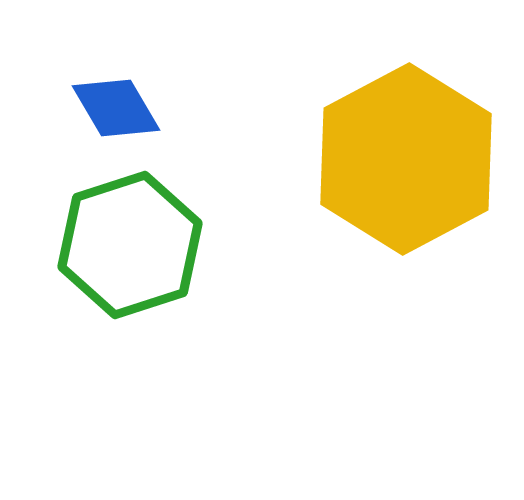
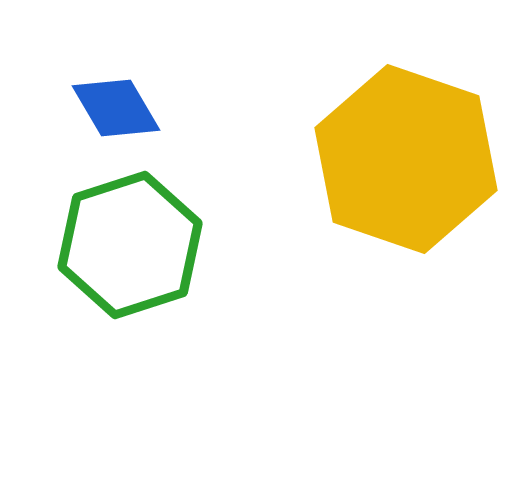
yellow hexagon: rotated 13 degrees counterclockwise
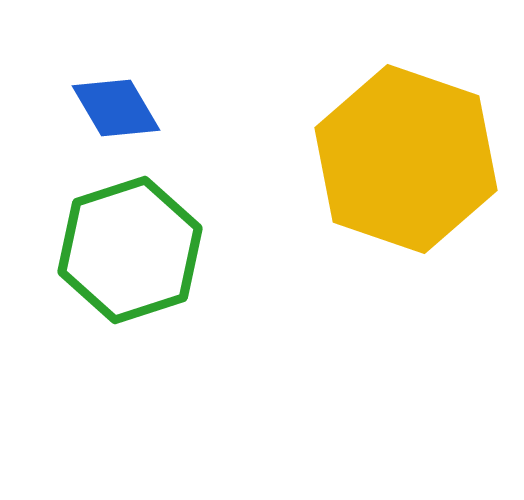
green hexagon: moved 5 px down
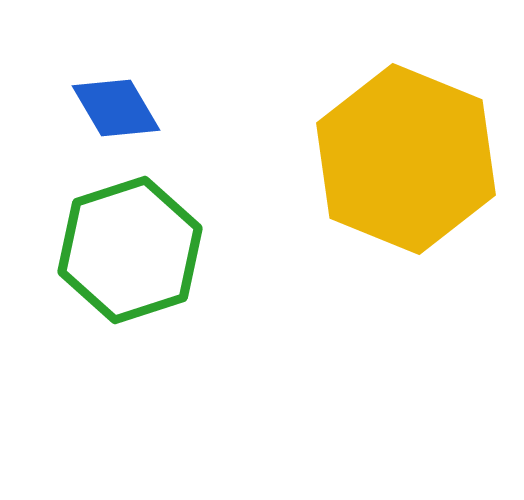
yellow hexagon: rotated 3 degrees clockwise
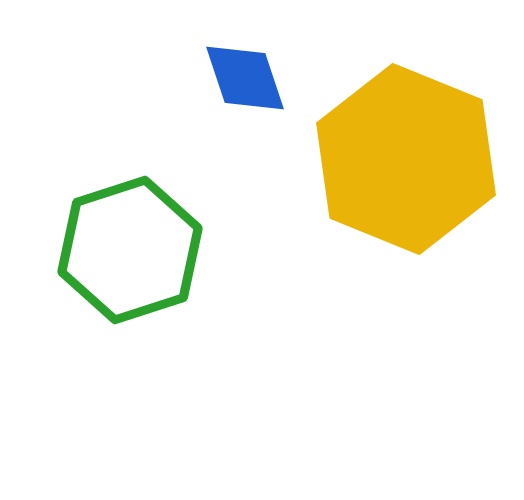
blue diamond: moved 129 px right, 30 px up; rotated 12 degrees clockwise
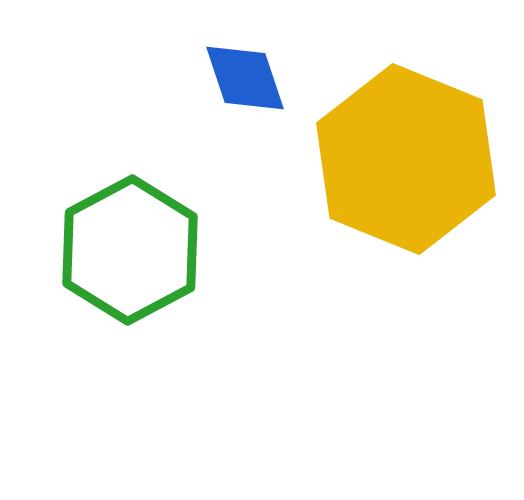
green hexagon: rotated 10 degrees counterclockwise
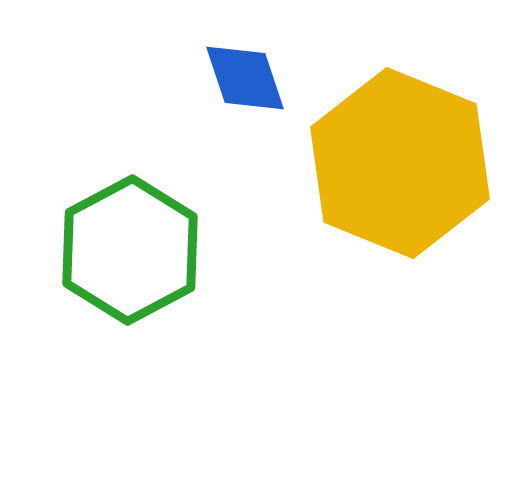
yellow hexagon: moved 6 px left, 4 px down
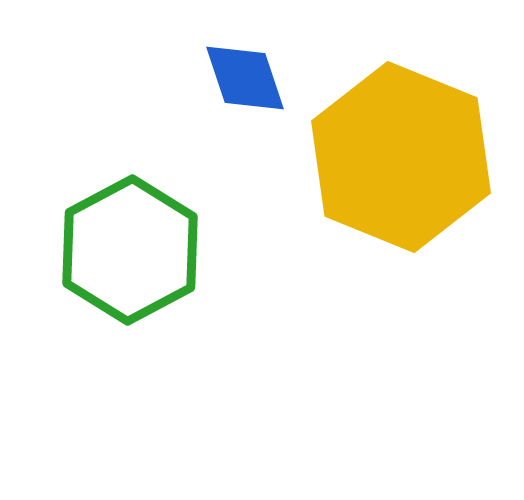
yellow hexagon: moved 1 px right, 6 px up
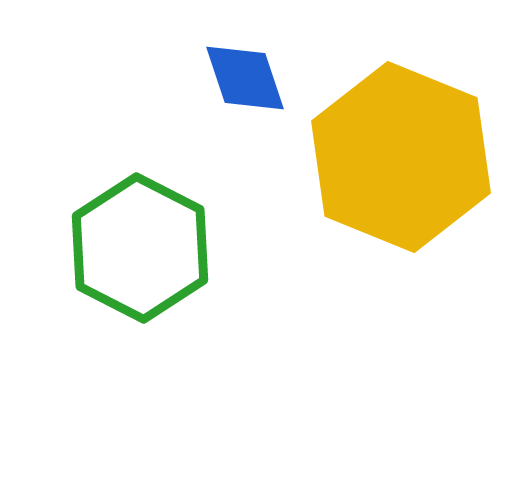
green hexagon: moved 10 px right, 2 px up; rotated 5 degrees counterclockwise
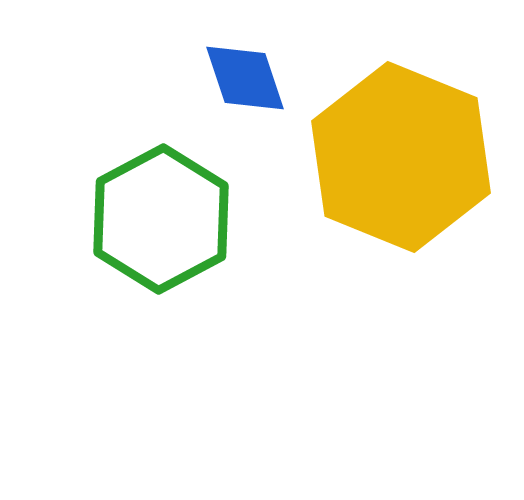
green hexagon: moved 21 px right, 29 px up; rotated 5 degrees clockwise
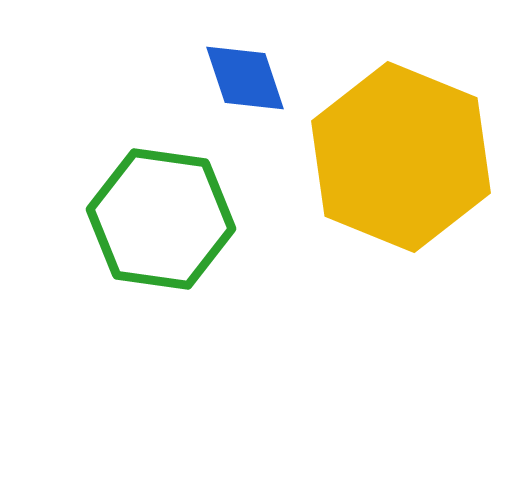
green hexagon: rotated 24 degrees counterclockwise
